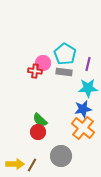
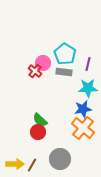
red cross: rotated 32 degrees clockwise
gray circle: moved 1 px left, 3 px down
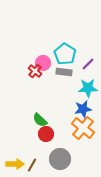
purple line: rotated 32 degrees clockwise
red circle: moved 8 px right, 2 px down
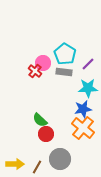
brown line: moved 5 px right, 2 px down
